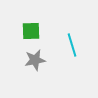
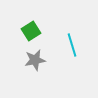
green square: rotated 30 degrees counterclockwise
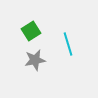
cyan line: moved 4 px left, 1 px up
